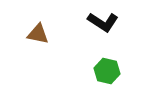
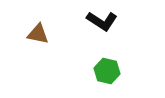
black L-shape: moved 1 px left, 1 px up
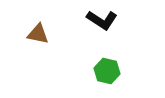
black L-shape: moved 1 px up
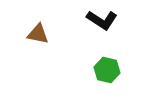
green hexagon: moved 1 px up
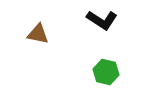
green hexagon: moved 1 px left, 2 px down
